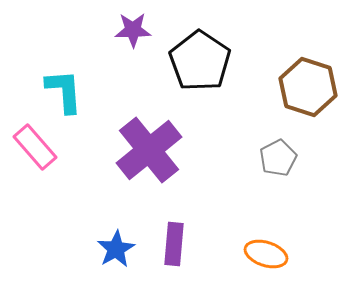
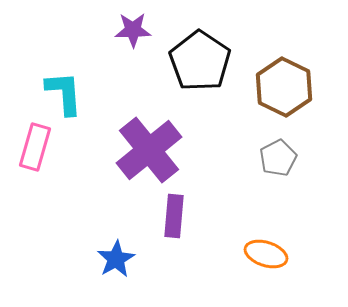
brown hexagon: moved 24 px left; rotated 8 degrees clockwise
cyan L-shape: moved 2 px down
pink rectangle: rotated 57 degrees clockwise
purple rectangle: moved 28 px up
blue star: moved 10 px down
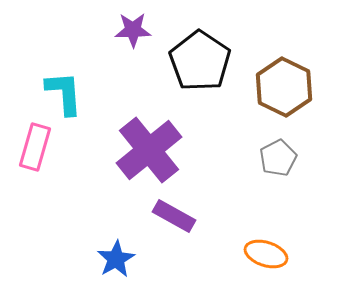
purple rectangle: rotated 66 degrees counterclockwise
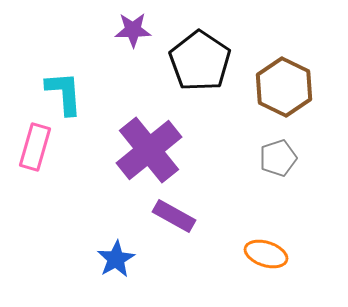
gray pentagon: rotated 9 degrees clockwise
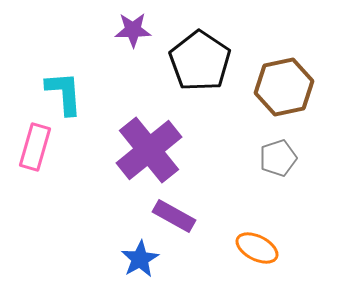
brown hexagon: rotated 22 degrees clockwise
orange ellipse: moved 9 px left, 6 px up; rotated 9 degrees clockwise
blue star: moved 24 px right
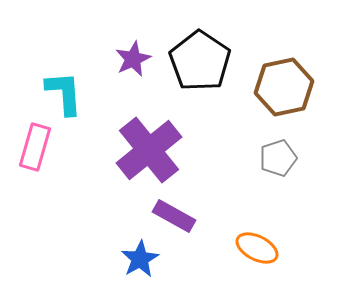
purple star: moved 29 px down; rotated 24 degrees counterclockwise
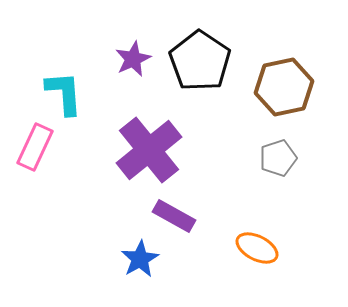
pink rectangle: rotated 9 degrees clockwise
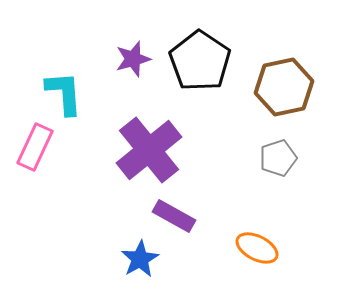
purple star: rotated 9 degrees clockwise
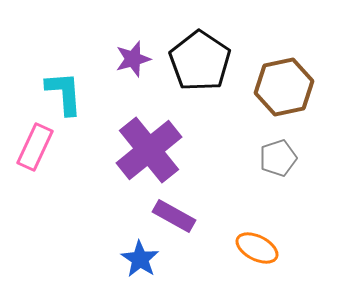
blue star: rotated 9 degrees counterclockwise
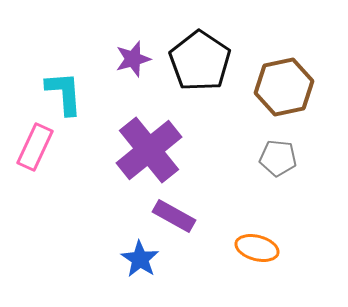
gray pentagon: rotated 24 degrees clockwise
orange ellipse: rotated 12 degrees counterclockwise
